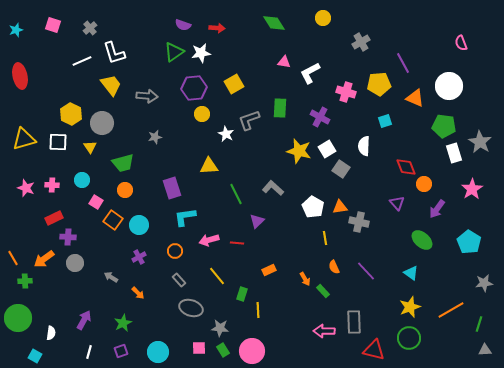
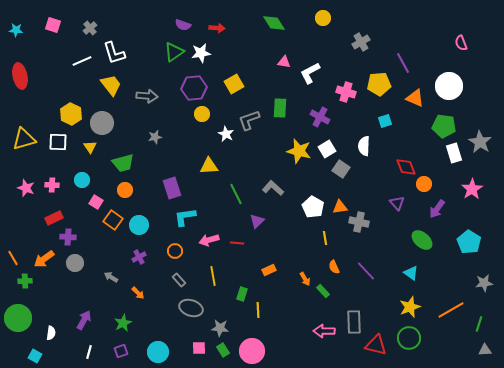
cyan star at (16, 30): rotated 24 degrees clockwise
yellow line at (217, 276): moved 4 px left; rotated 30 degrees clockwise
red triangle at (374, 350): moved 2 px right, 5 px up
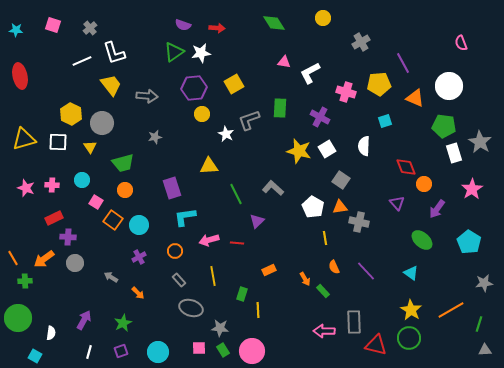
gray square at (341, 169): moved 11 px down
yellow star at (410, 307): moved 1 px right, 3 px down; rotated 20 degrees counterclockwise
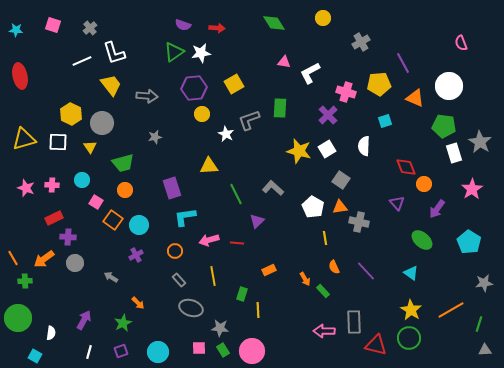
purple cross at (320, 117): moved 8 px right, 2 px up; rotated 18 degrees clockwise
purple cross at (139, 257): moved 3 px left, 2 px up
orange arrow at (138, 293): moved 10 px down
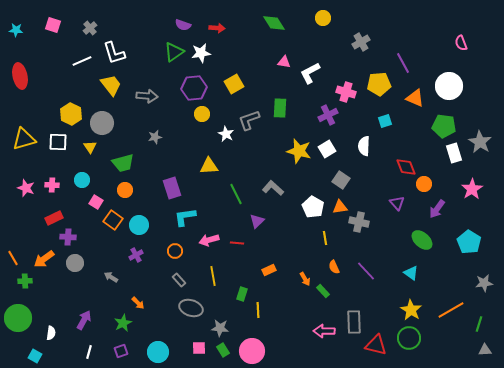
purple cross at (328, 115): rotated 18 degrees clockwise
